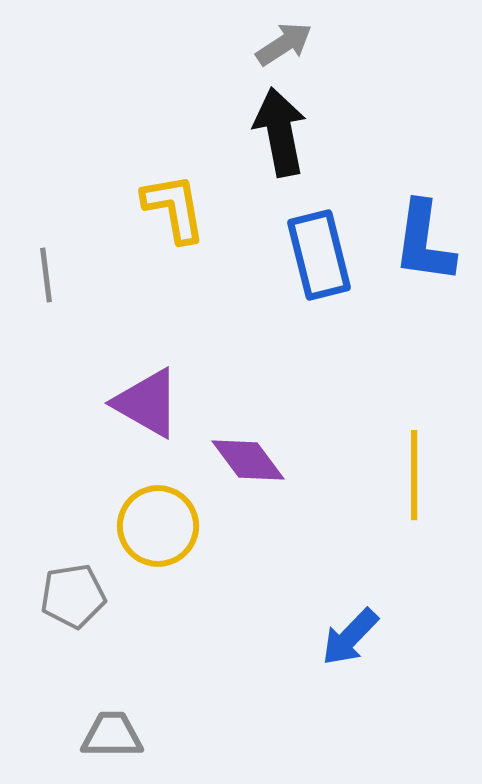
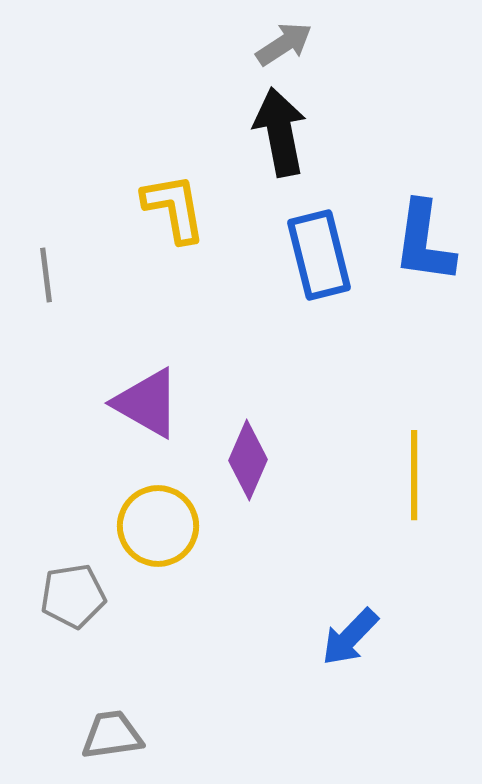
purple diamond: rotated 60 degrees clockwise
gray trapezoid: rotated 8 degrees counterclockwise
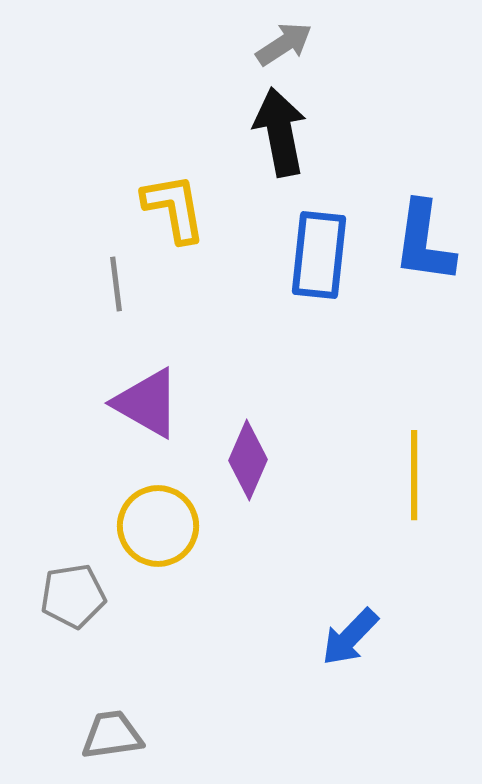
blue rectangle: rotated 20 degrees clockwise
gray line: moved 70 px right, 9 px down
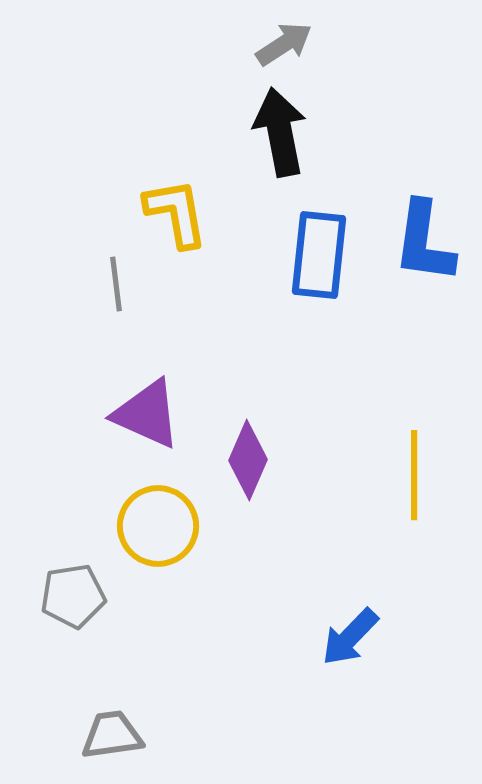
yellow L-shape: moved 2 px right, 5 px down
purple triangle: moved 11 px down; rotated 6 degrees counterclockwise
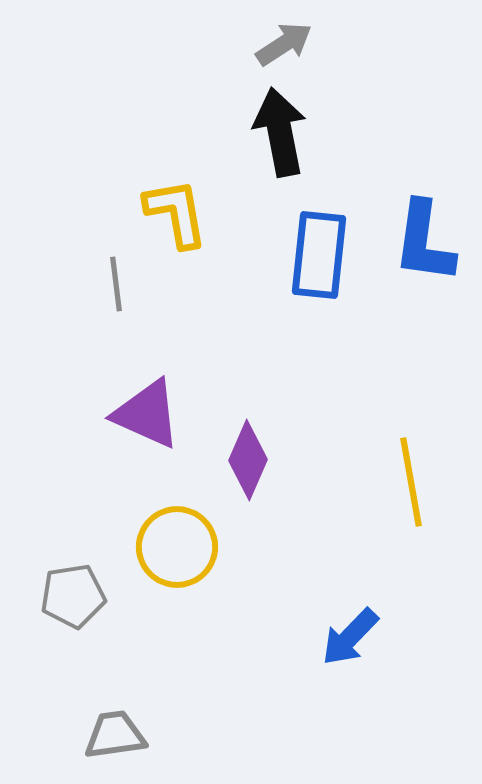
yellow line: moved 3 px left, 7 px down; rotated 10 degrees counterclockwise
yellow circle: moved 19 px right, 21 px down
gray trapezoid: moved 3 px right
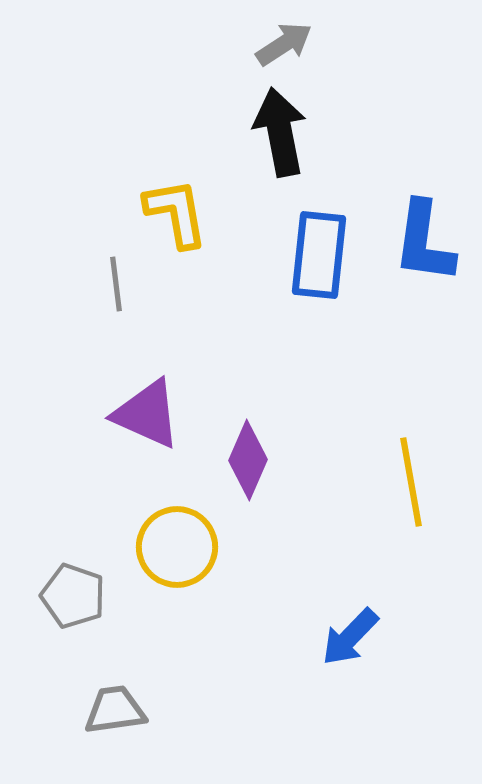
gray pentagon: rotated 28 degrees clockwise
gray trapezoid: moved 25 px up
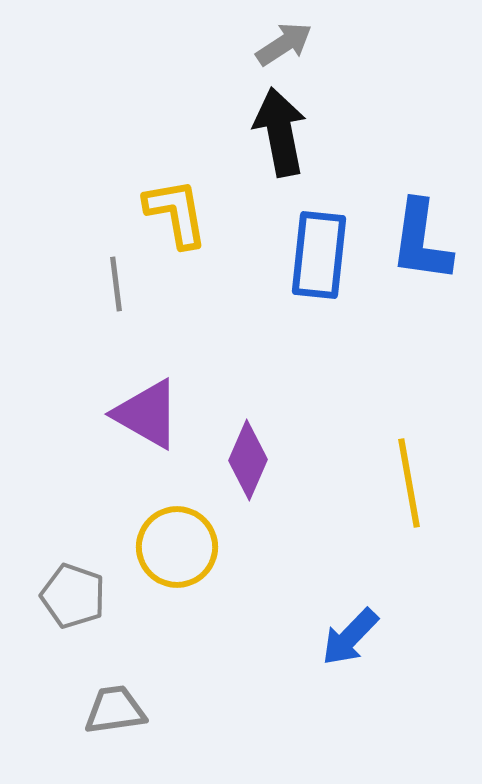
blue L-shape: moved 3 px left, 1 px up
purple triangle: rotated 6 degrees clockwise
yellow line: moved 2 px left, 1 px down
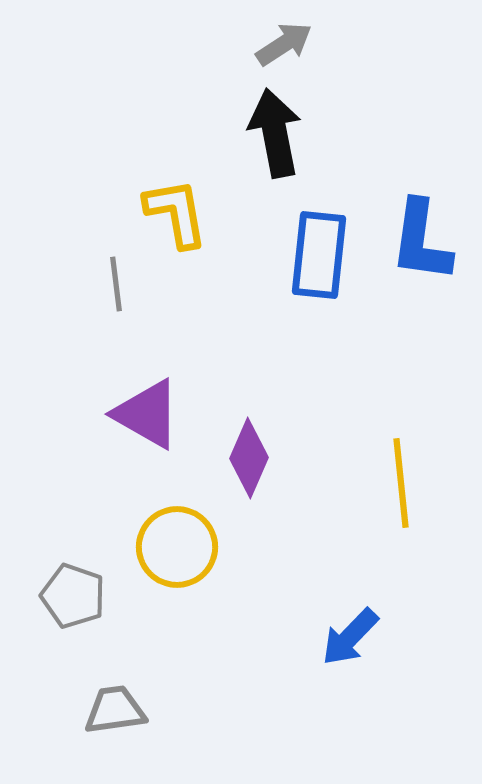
black arrow: moved 5 px left, 1 px down
purple diamond: moved 1 px right, 2 px up
yellow line: moved 8 px left; rotated 4 degrees clockwise
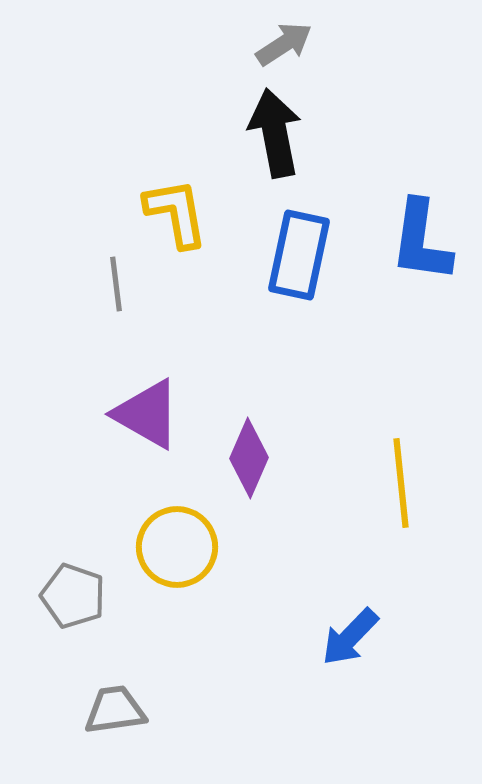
blue rectangle: moved 20 px left; rotated 6 degrees clockwise
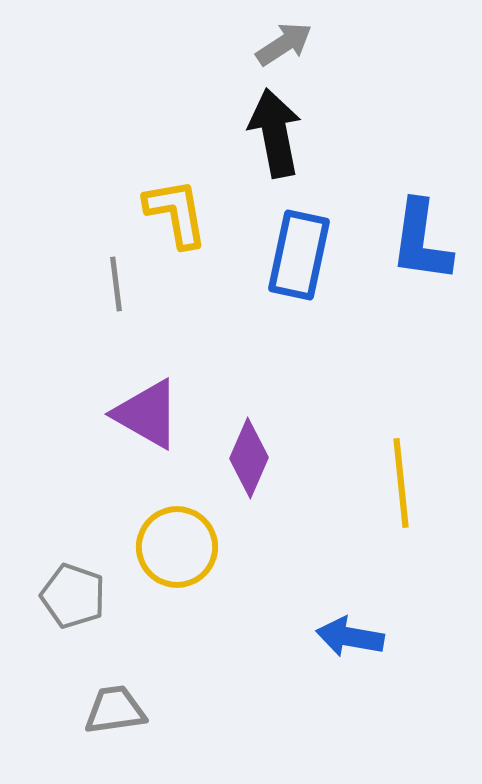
blue arrow: rotated 56 degrees clockwise
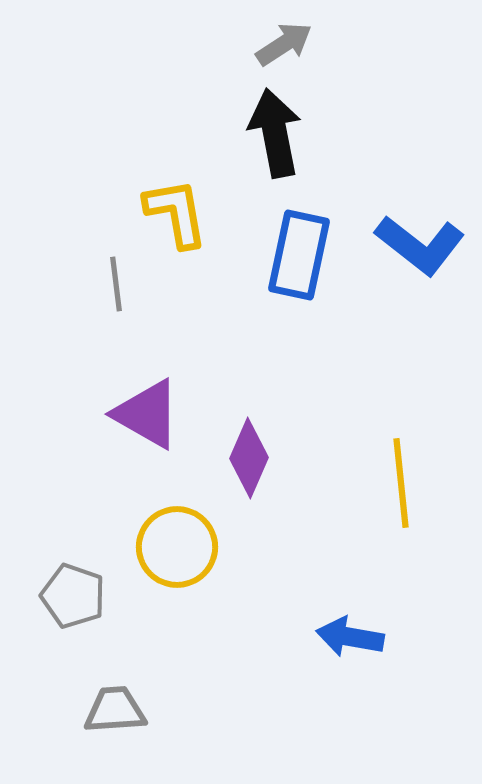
blue L-shape: moved 1 px left, 4 px down; rotated 60 degrees counterclockwise
gray trapezoid: rotated 4 degrees clockwise
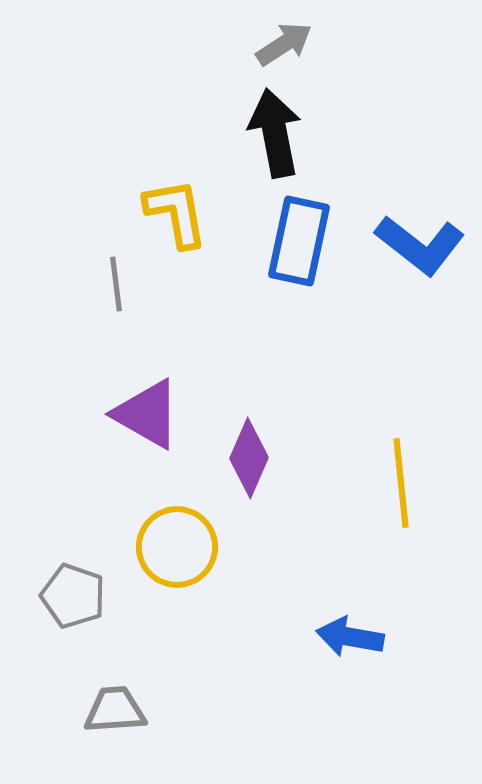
blue rectangle: moved 14 px up
